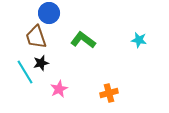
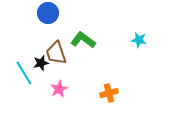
blue circle: moved 1 px left
brown trapezoid: moved 20 px right, 16 px down
cyan line: moved 1 px left, 1 px down
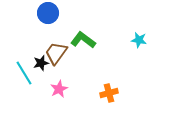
brown trapezoid: rotated 55 degrees clockwise
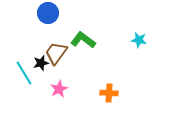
orange cross: rotated 18 degrees clockwise
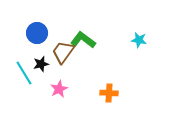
blue circle: moved 11 px left, 20 px down
brown trapezoid: moved 7 px right, 1 px up
black star: moved 1 px down
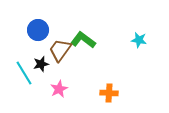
blue circle: moved 1 px right, 3 px up
brown trapezoid: moved 3 px left, 2 px up
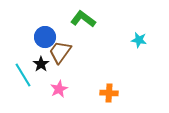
blue circle: moved 7 px right, 7 px down
green L-shape: moved 21 px up
brown trapezoid: moved 2 px down
black star: rotated 21 degrees counterclockwise
cyan line: moved 1 px left, 2 px down
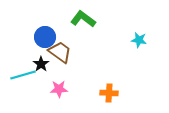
brown trapezoid: rotated 90 degrees clockwise
cyan line: rotated 75 degrees counterclockwise
pink star: rotated 24 degrees clockwise
